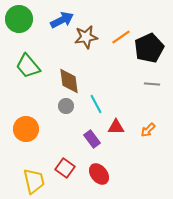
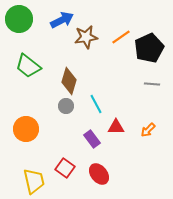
green trapezoid: rotated 12 degrees counterclockwise
brown diamond: rotated 24 degrees clockwise
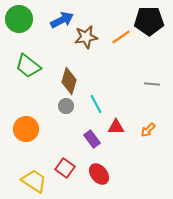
black pentagon: moved 27 px up; rotated 24 degrees clockwise
yellow trapezoid: rotated 44 degrees counterclockwise
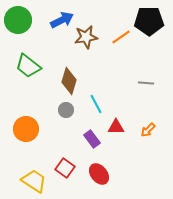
green circle: moved 1 px left, 1 px down
gray line: moved 6 px left, 1 px up
gray circle: moved 4 px down
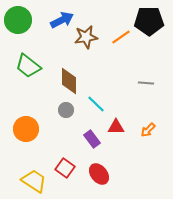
brown diamond: rotated 16 degrees counterclockwise
cyan line: rotated 18 degrees counterclockwise
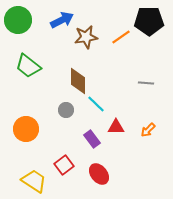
brown diamond: moved 9 px right
red square: moved 1 px left, 3 px up; rotated 18 degrees clockwise
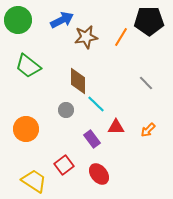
orange line: rotated 24 degrees counterclockwise
gray line: rotated 42 degrees clockwise
